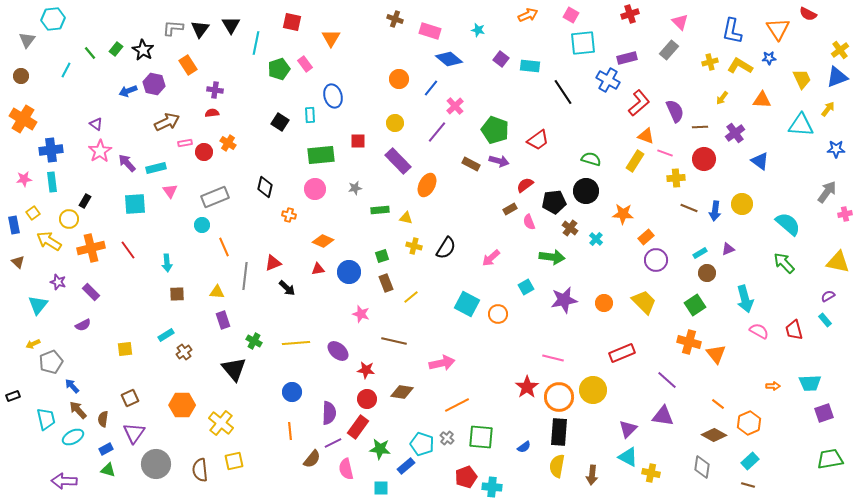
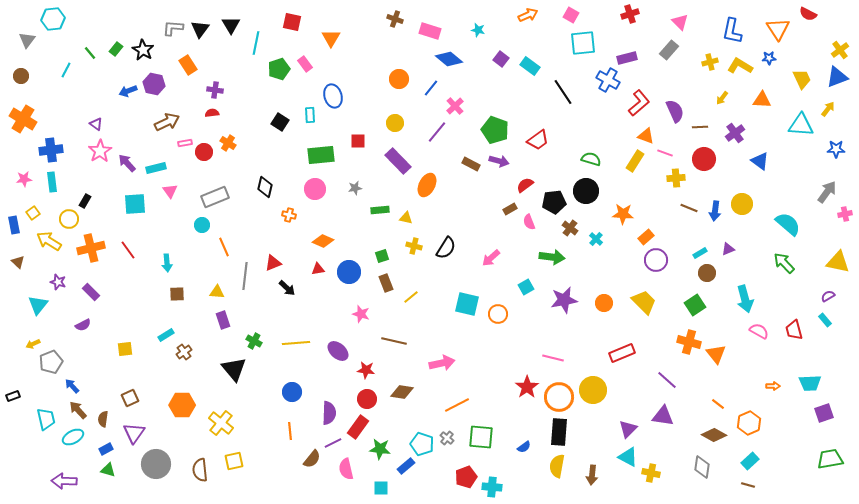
cyan rectangle at (530, 66): rotated 30 degrees clockwise
cyan square at (467, 304): rotated 15 degrees counterclockwise
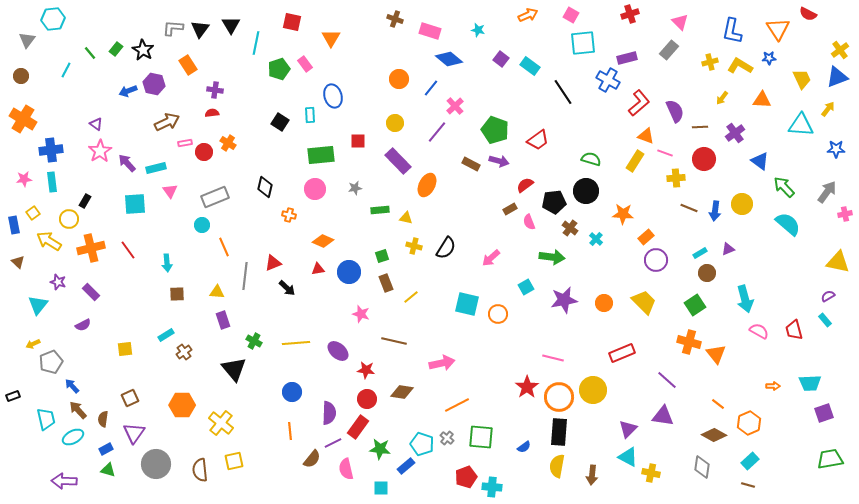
green arrow at (784, 263): moved 76 px up
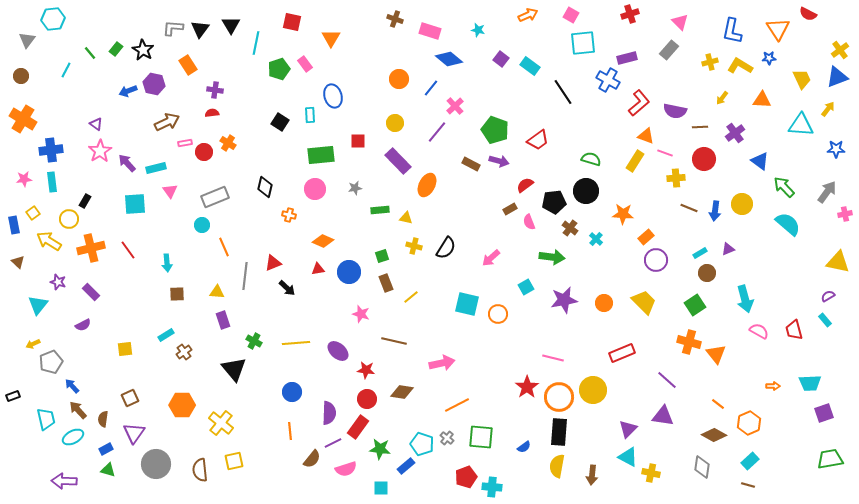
purple semicircle at (675, 111): rotated 125 degrees clockwise
pink semicircle at (346, 469): rotated 95 degrees counterclockwise
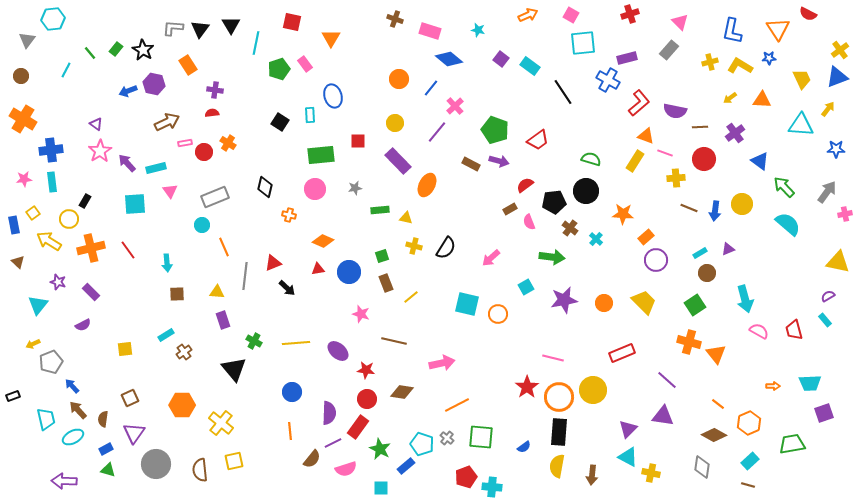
yellow arrow at (722, 98): moved 8 px right; rotated 16 degrees clockwise
green star at (380, 449): rotated 20 degrees clockwise
green trapezoid at (830, 459): moved 38 px left, 15 px up
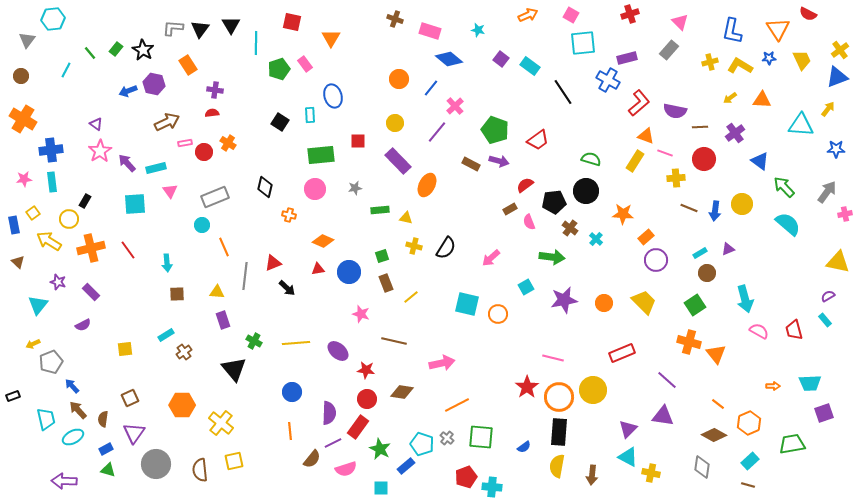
cyan line at (256, 43): rotated 10 degrees counterclockwise
yellow trapezoid at (802, 79): moved 19 px up
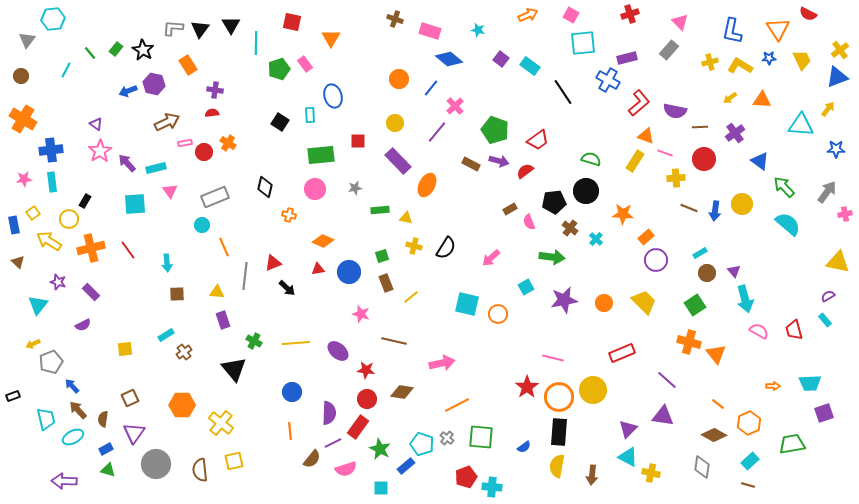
red semicircle at (525, 185): moved 14 px up
purple triangle at (728, 249): moved 6 px right, 22 px down; rotated 48 degrees counterclockwise
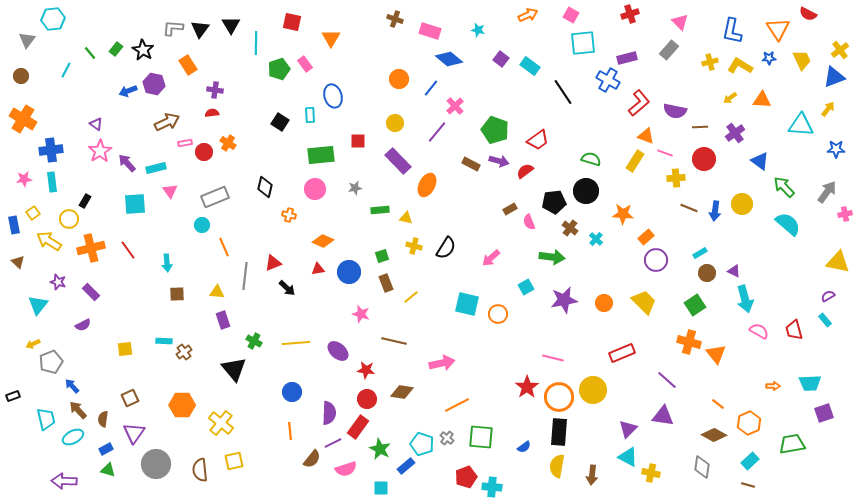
blue triangle at (837, 77): moved 3 px left
purple triangle at (734, 271): rotated 24 degrees counterclockwise
cyan rectangle at (166, 335): moved 2 px left, 6 px down; rotated 35 degrees clockwise
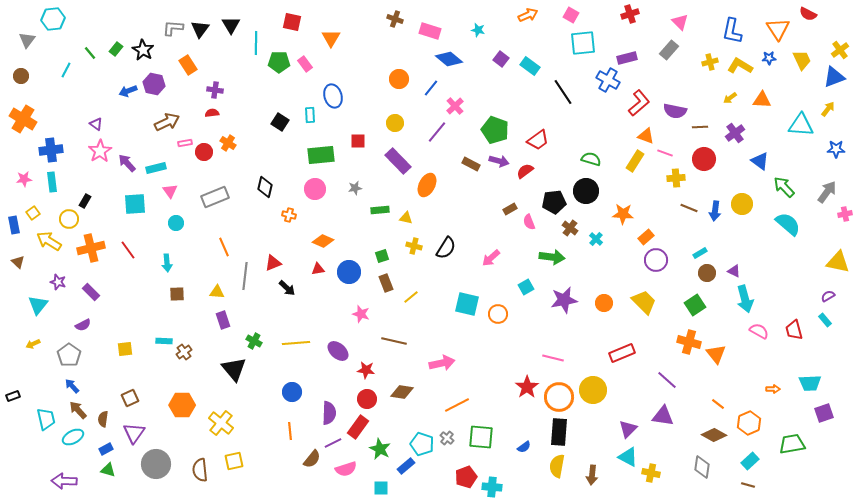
green pentagon at (279, 69): moved 7 px up; rotated 20 degrees clockwise
cyan circle at (202, 225): moved 26 px left, 2 px up
gray pentagon at (51, 362): moved 18 px right, 7 px up; rotated 15 degrees counterclockwise
orange arrow at (773, 386): moved 3 px down
